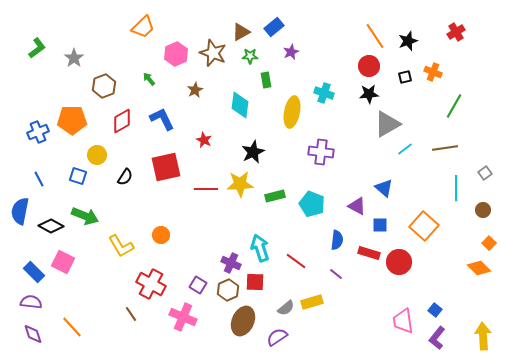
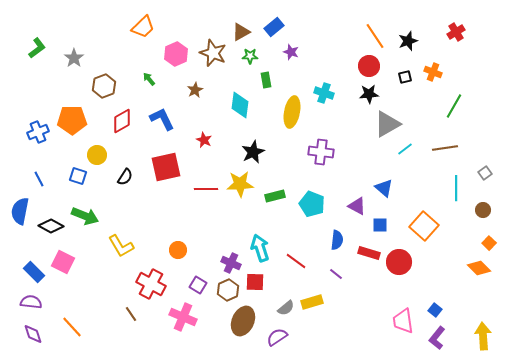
purple star at (291, 52): rotated 28 degrees counterclockwise
orange circle at (161, 235): moved 17 px right, 15 px down
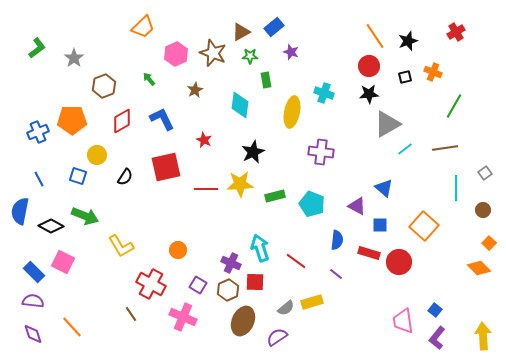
purple semicircle at (31, 302): moved 2 px right, 1 px up
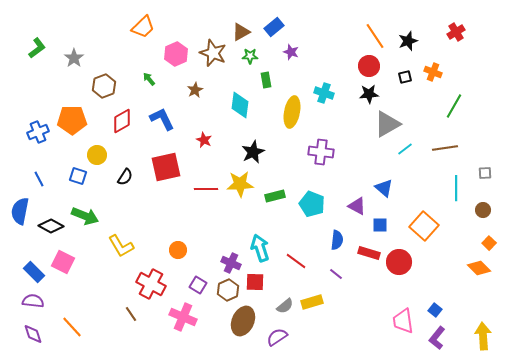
gray square at (485, 173): rotated 32 degrees clockwise
gray semicircle at (286, 308): moved 1 px left, 2 px up
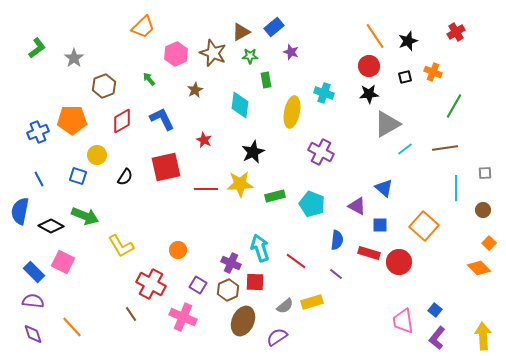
purple cross at (321, 152): rotated 20 degrees clockwise
